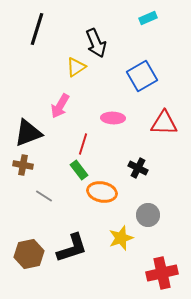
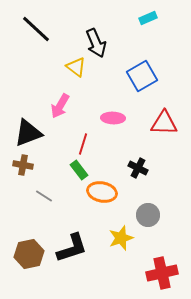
black line: moved 1 px left; rotated 64 degrees counterclockwise
yellow triangle: rotated 50 degrees counterclockwise
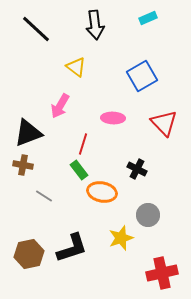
black arrow: moved 1 px left, 18 px up; rotated 16 degrees clockwise
red triangle: rotated 44 degrees clockwise
black cross: moved 1 px left, 1 px down
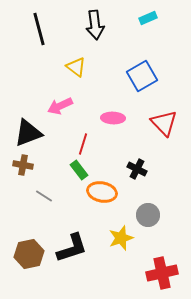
black line: moved 3 px right; rotated 32 degrees clockwise
pink arrow: rotated 35 degrees clockwise
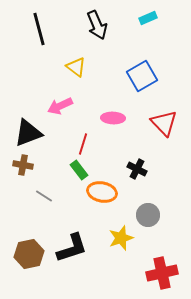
black arrow: moved 2 px right; rotated 16 degrees counterclockwise
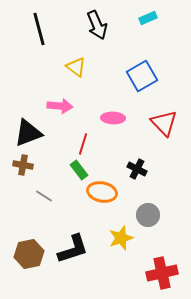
pink arrow: rotated 150 degrees counterclockwise
black L-shape: moved 1 px right, 1 px down
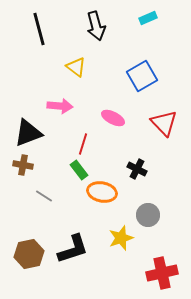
black arrow: moved 1 px left, 1 px down; rotated 8 degrees clockwise
pink ellipse: rotated 25 degrees clockwise
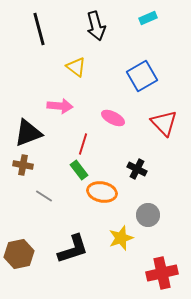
brown hexagon: moved 10 px left
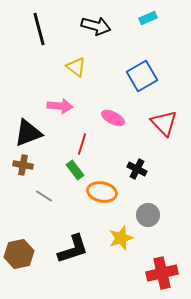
black arrow: rotated 60 degrees counterclockwise
red line: moved 1 px left
green rectangle: moved 4 px left
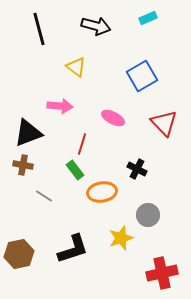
orange ellipse: rotated 20 degrees counterclockwise
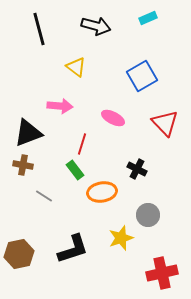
red triangle: moved 1 px right
